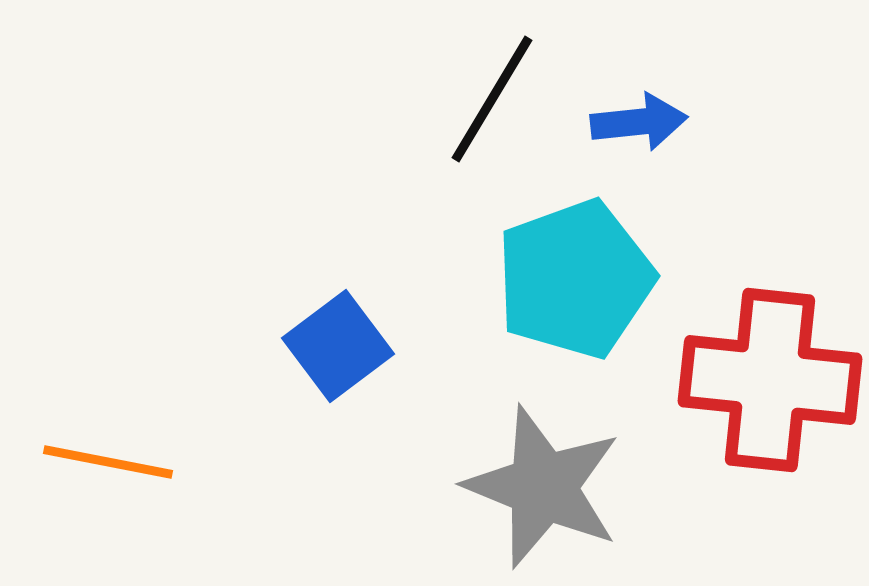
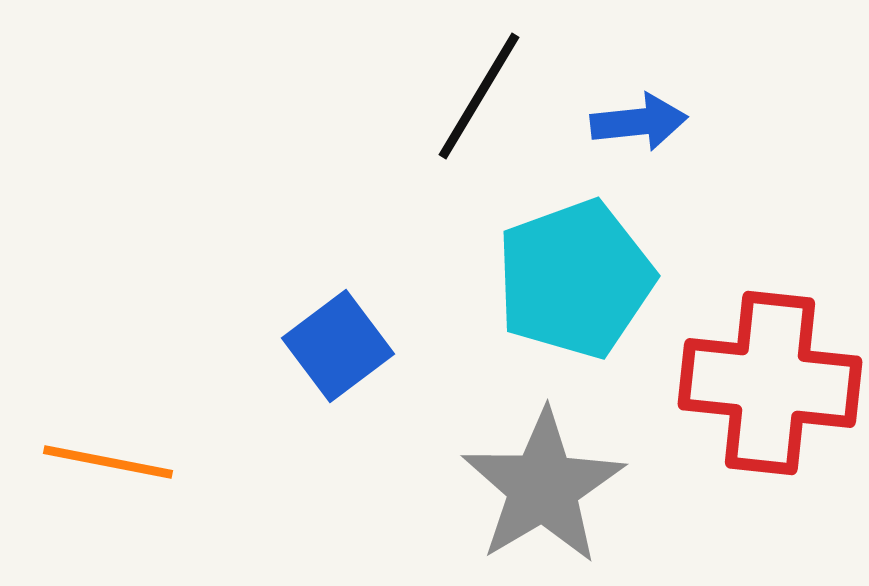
black line: moved 13 px left, 3 px up
red cross: moved 3 px down
gray star: rotated 19 degrees clockwise
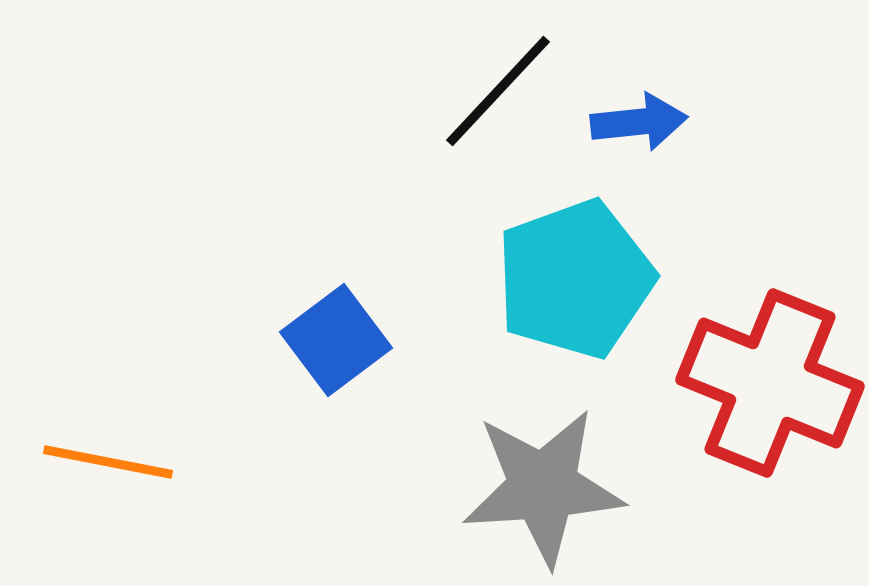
black line: moved 19 px right, 5 px up; rotated 12 degrees clockwise
blue square: moved 2 px left, 6 px up
red cross: rotated 16 degrees clockwise
gray star: rotated 27 degrees clockwise
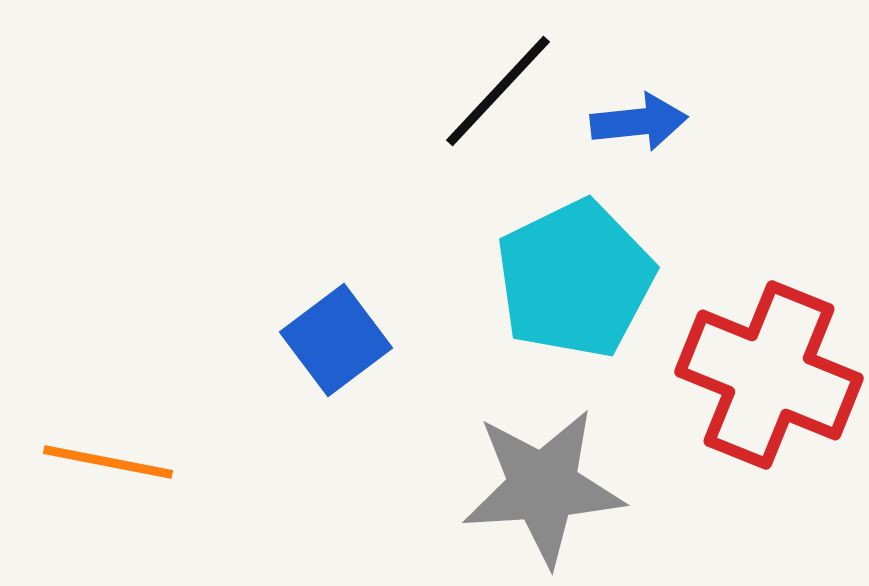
cyan pentagon: rotated 6 degrees counterclockwise
red cross: moved 1 px left, 8 px up
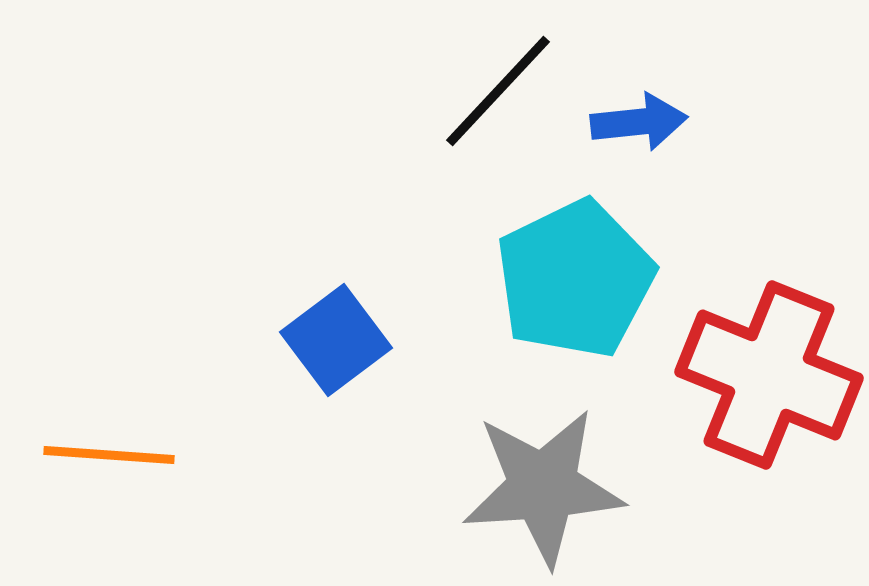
orange line: moved 1 px right, 7 px up; rotated 7 degrees counterclockwise
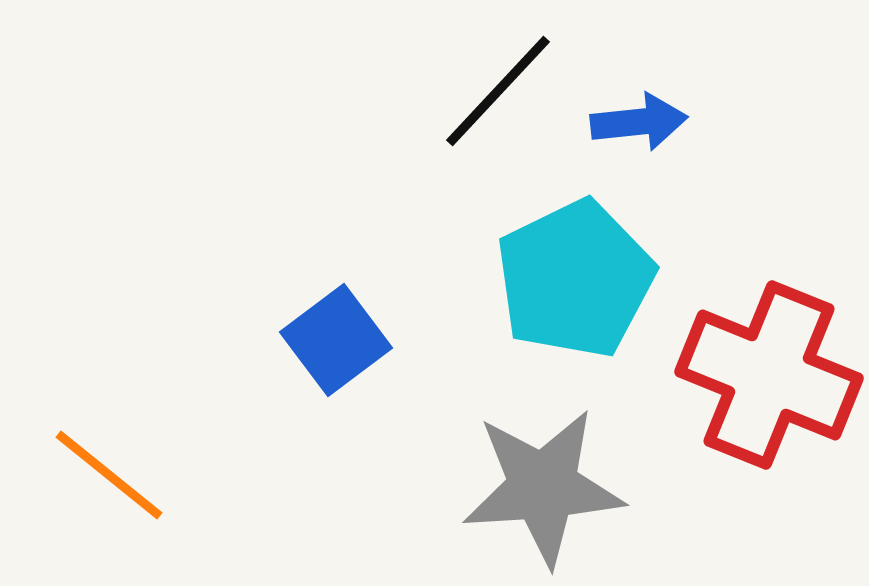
orange line: moved 20 px down; rotated 35 degrees clockwise
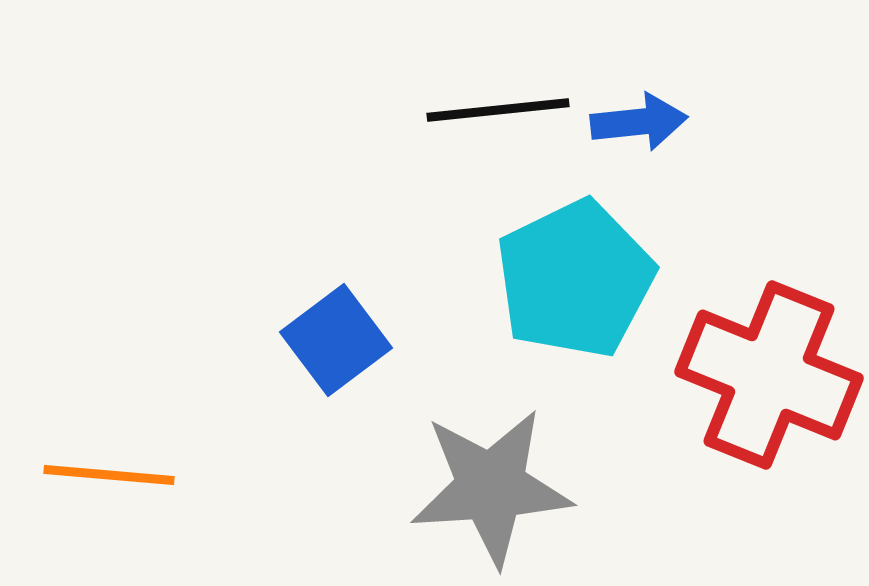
black line: moved 19 px down; rotated 41 degrees clockwise
orange line: rotated 34 degrees counterclockwise
gray star: moved 52 px left
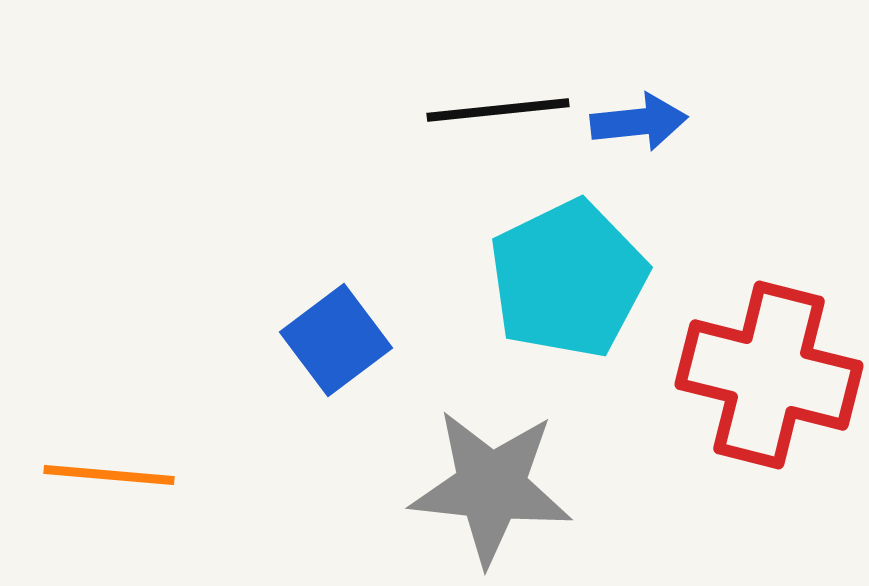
cyan pentagon: moved 7 px left
red cross: rotated 8 degrees counterclockwise
gray star: rotated 10 degrees clockwise
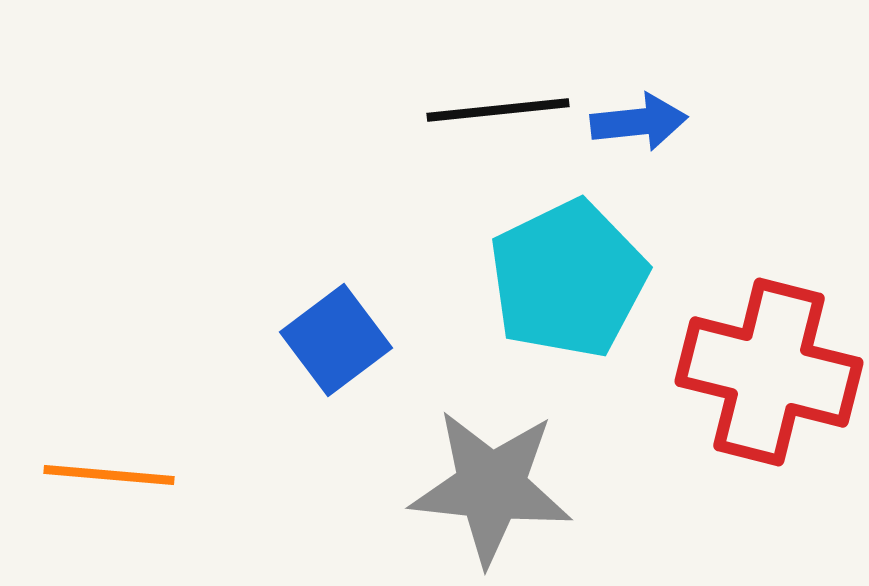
red cross: moved 3 px up
